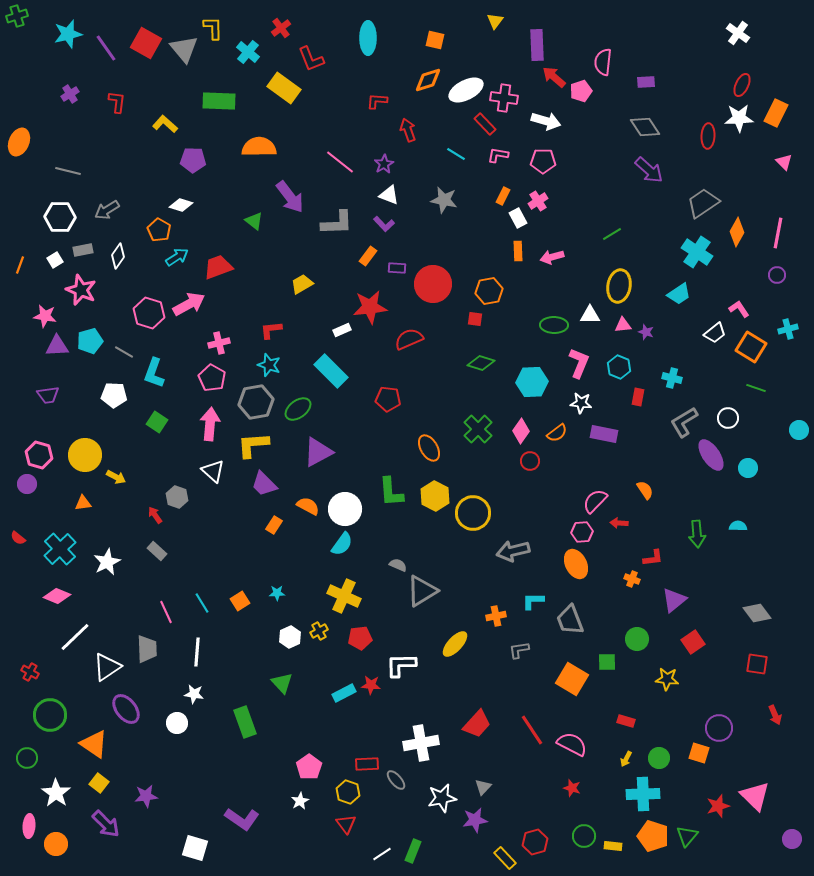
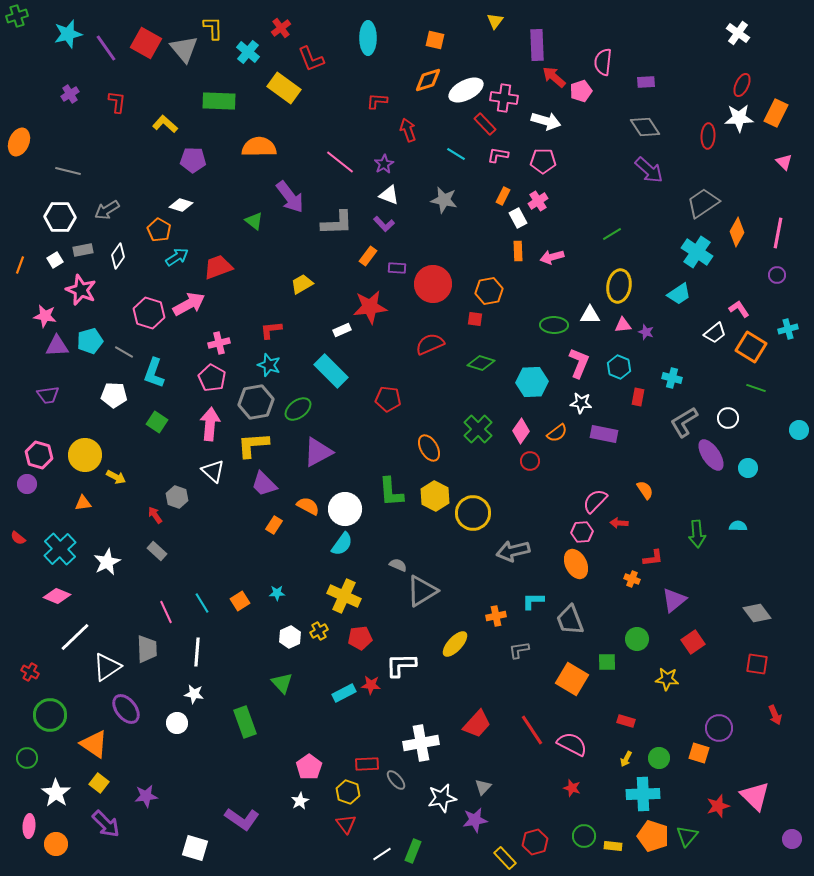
red semicircle at (409, 339): moved 21 px right, 5 px down
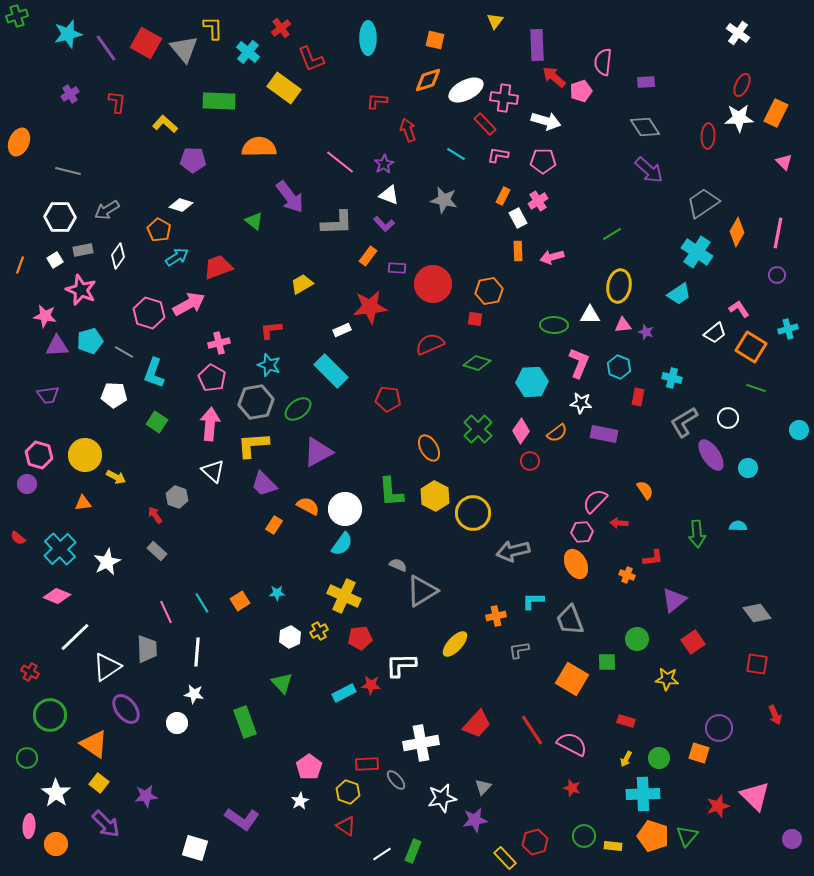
green diamond at (481, 363): moved 4 px left
orange cross at (632, 579): moved 5 px left, 4 px up
red triangle at (346, 824): moved 2 px down; rotated 20 degrees counterclockwise
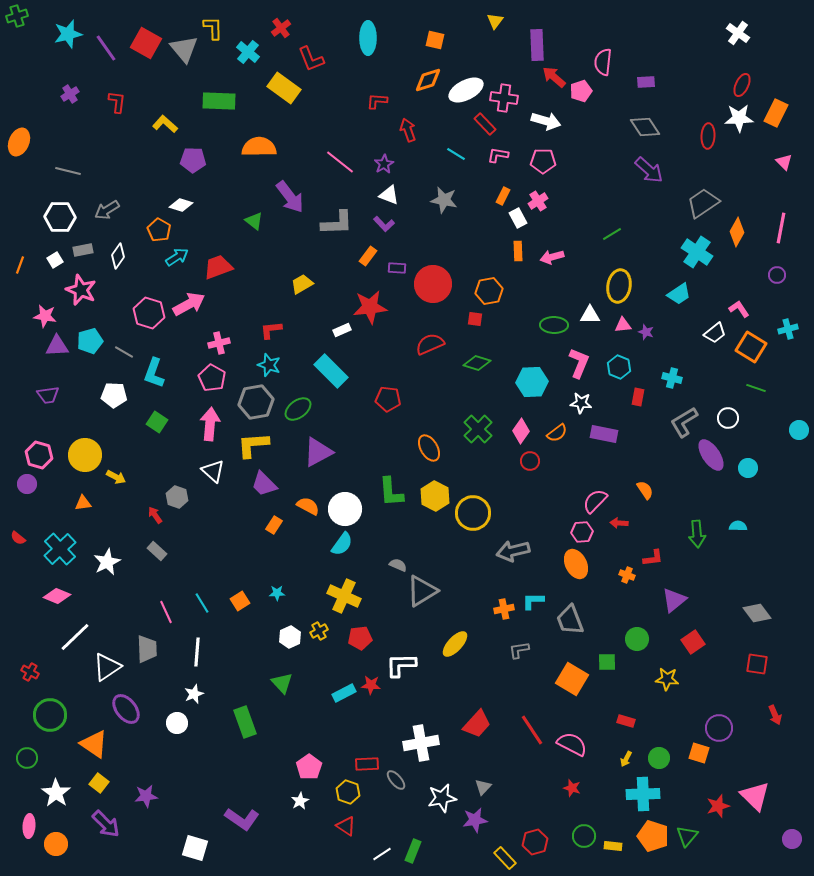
pink line at (778, 233): moved 3 px right, 5 px up
orange cross at (496, 616): moved 8 px right, 7 px up
white star at (194, 694): rotated 30 degrees counterclockwise
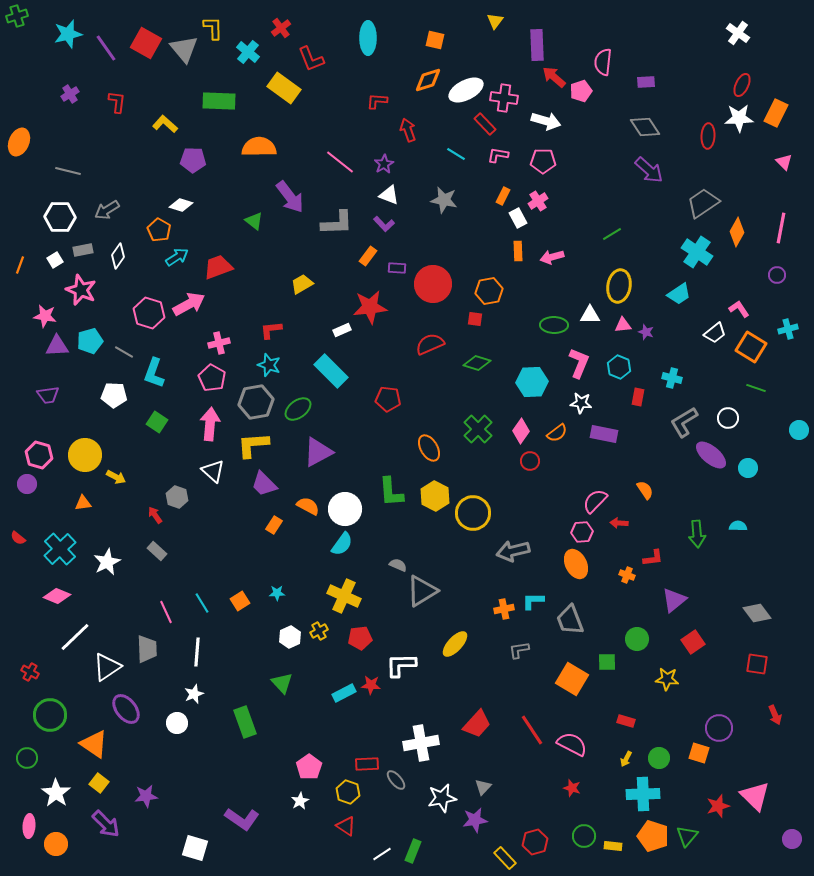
purple ellipse at (711, 455): rotated 16 degrees counterclockwise
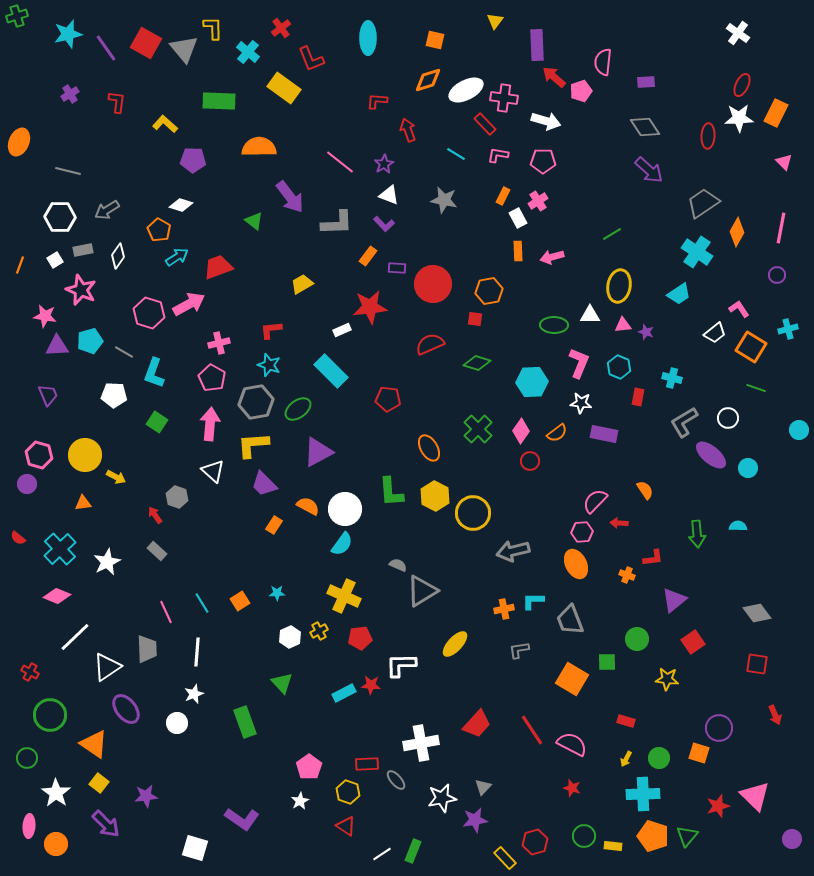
purple trapezoid at (48, 395): rotated 105 degrees counterclockwise
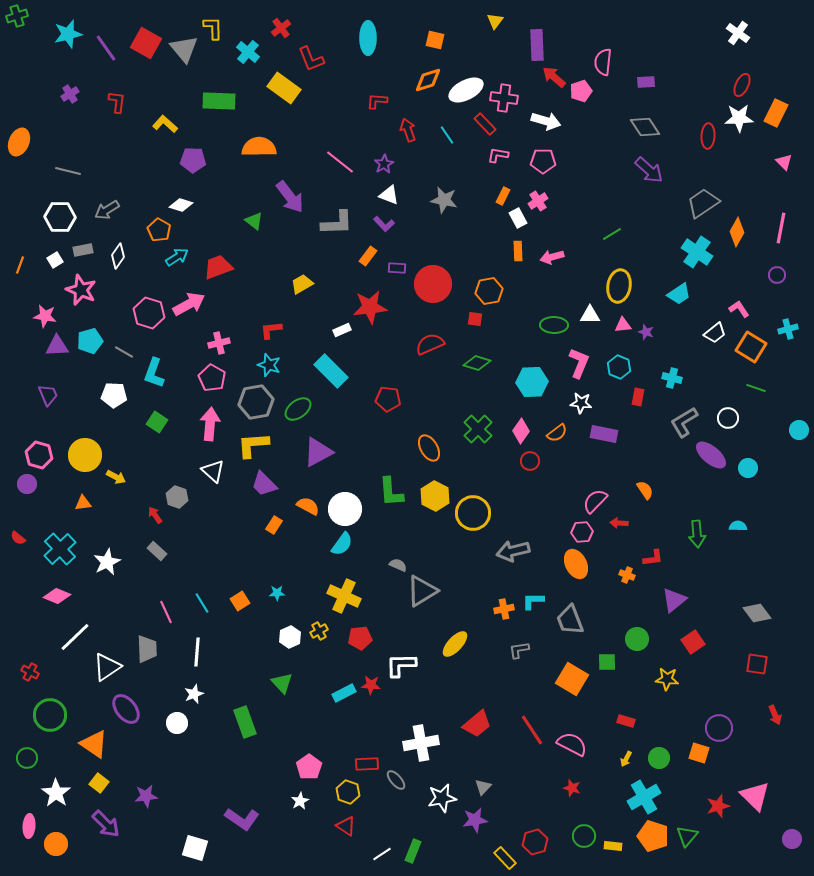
cyan line at (456, 154): moved 9 px left, 19 px up; rotated 24 degrees clockwise
red trapezoid at (477, 724): rotated 8 degrees clockwise
cyan cross at (643, 794): moved 1 px right, 3 px down; rotated 28 degrees counterclockwise
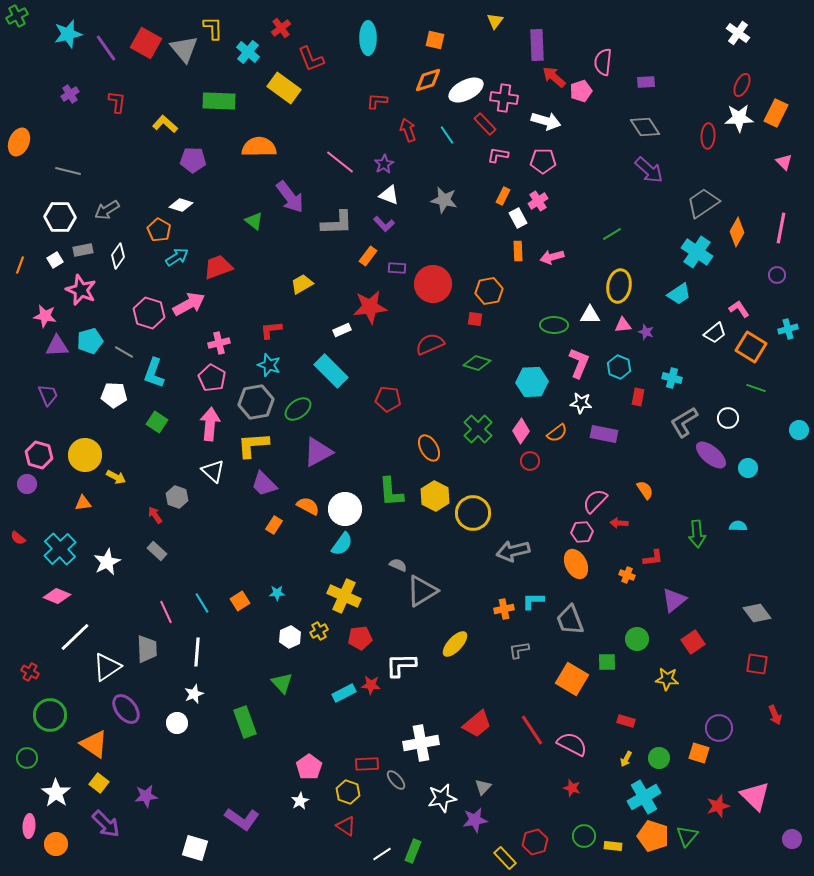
green cross at (17, 16): rotated 10 degrees counterclockwise
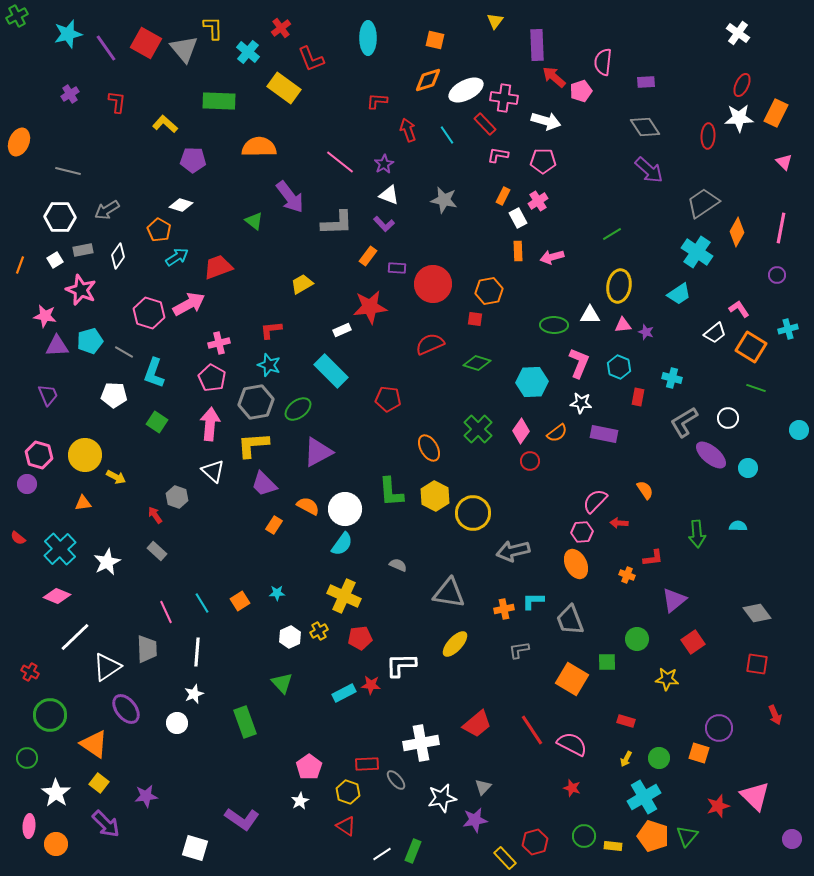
gray triangle at (422, 591): moved 27 px right, 2 px down; rotated 40 degrees clockwise
